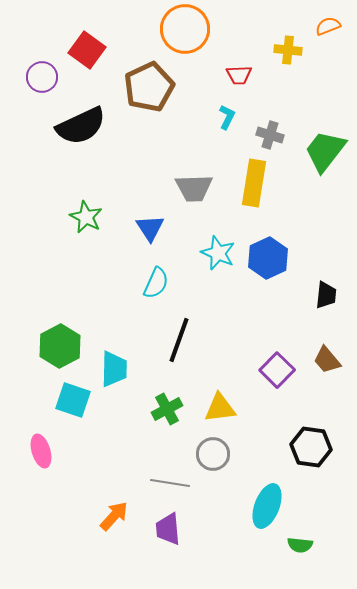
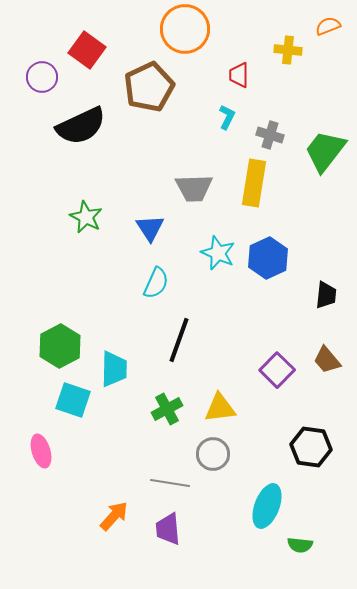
red trapezoid: rotated 92 degrees clockwise
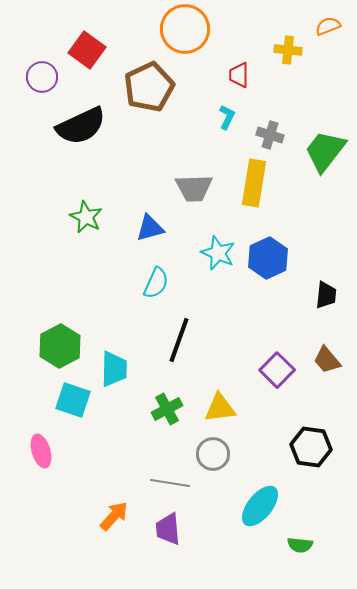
blue triangle: rotated 48 degrees clockwise
cyan ellipse: moved 7 px left; rotated 18 degrees clockwise
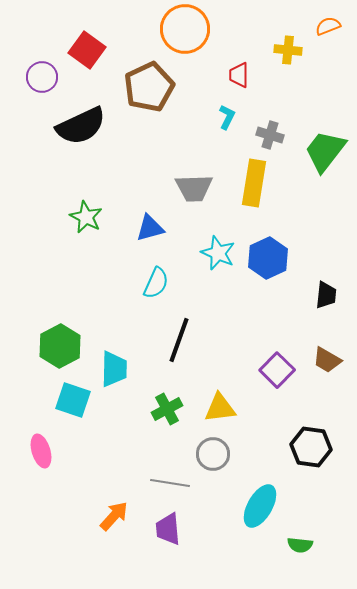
brown trapezoid: rotated 20 degrees counterclockwise
cyan ellipse: rotated 9 degrees counterclockwise
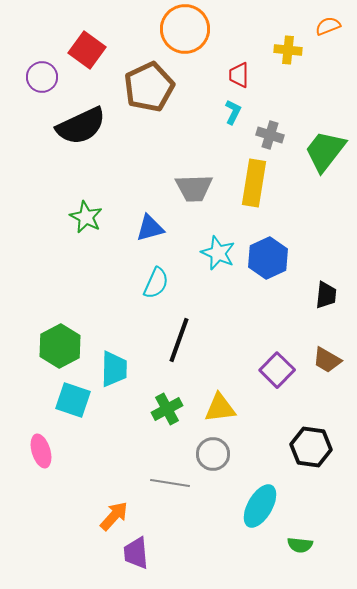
cyan L-shape: moved 6 px right, 5 px up
purple trapezoid: moved 32 px left, 24 px down
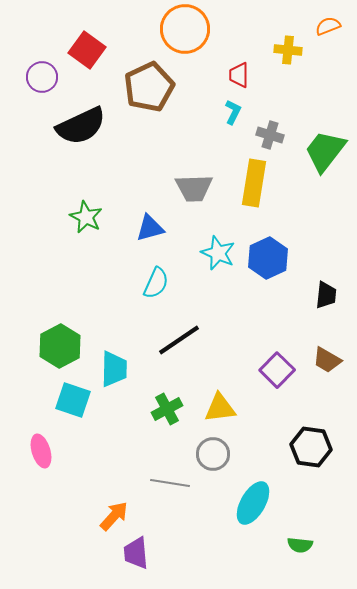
black line: rotated 36 degrees clockwise
cyan ellipse: moved 7 px left, 3 px up
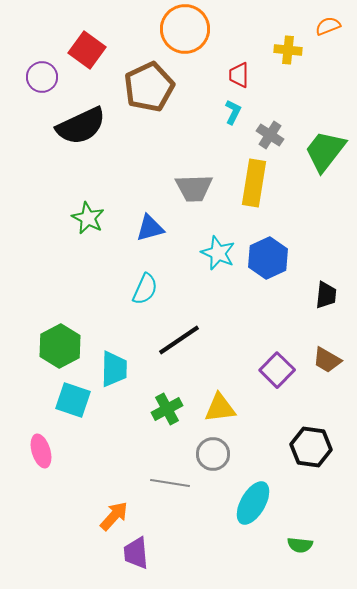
gray cross: rotated 16 degrees clockwise
green star: moved 2 px right, 1 px down
cyan semicircle: moved 11 px left, 6 px down
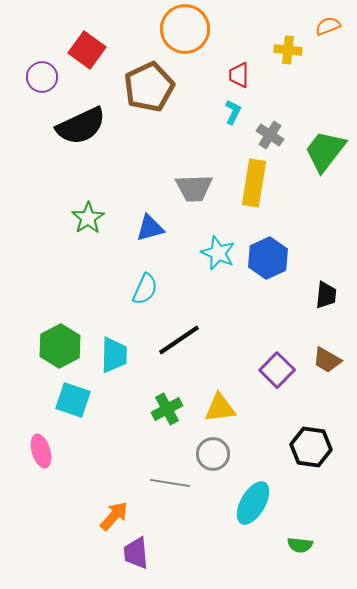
green star: rotated 12 degrees clockwise
cyan trapezoid: moved 14 px up
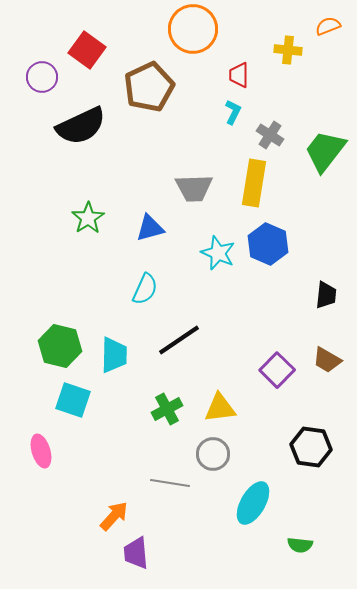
orange circle: moved 8 px right
blue hexagon: moved 14 px up; rotated 12 degrees counterclockwise
green hexagon: rotated 18 degrees counterclockwise
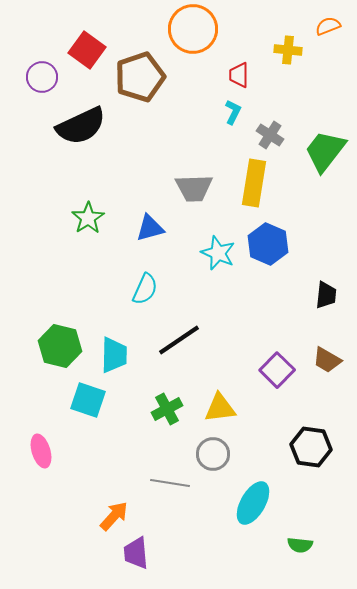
brown pentagon: moved 9 px left, 10 px up; rotated 6 degrees clockwise
cyan square: moved 15 px right
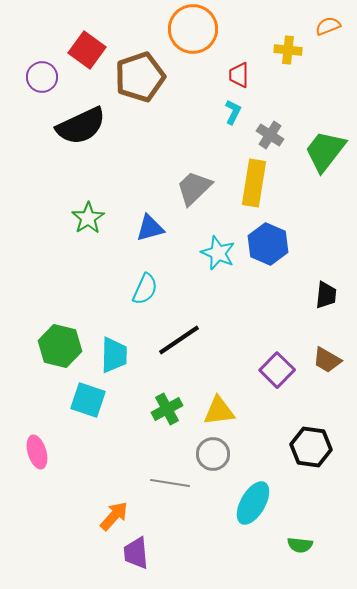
gray trapezoid: rotated 138 degrees clockwise
yellow triangle: moved 1 px left, 3 px down
pink ellipse: moved 4 px left, 1 px down
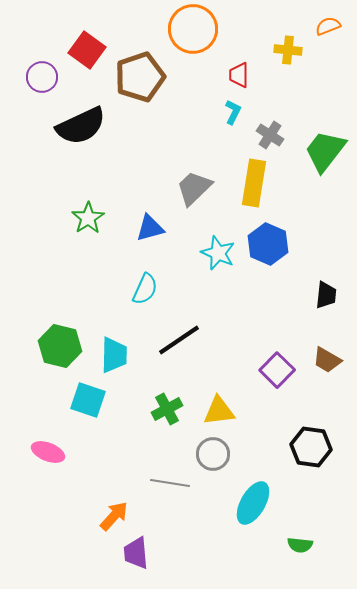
pink ellipse: moved 11 px right; rotated 52 degrees counterclockwise
